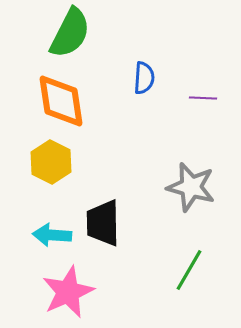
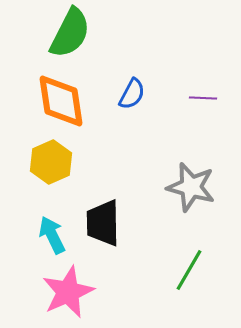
blue semicircle: moved 12 px left, 16 px down; rotated 24 degrees clockwise
yellow hexagon: rotated 9 degrees clockwise
cyan arrow: rotated 60 degrees clockwise
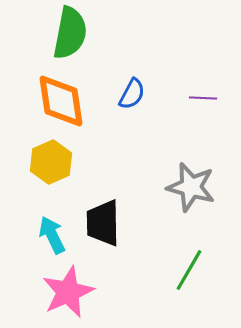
green semicircle: rotated 16 degrees counterclockwise
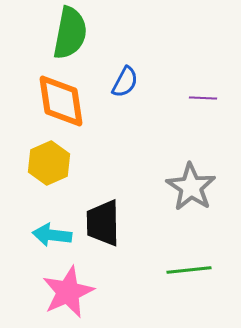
blue semicircle: moved 7 px left, 12 px up
yellow hexagon: moved 2 px left, 1 px down
gray star: rotated 18 degrees clockwise
cyan arrow: rotated 57 degrees counterclockwise
green line: rotated 54 degrees clockwise
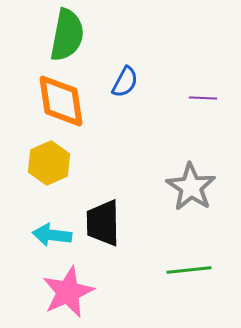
green semicircle: moved 3 px left, 2 px down
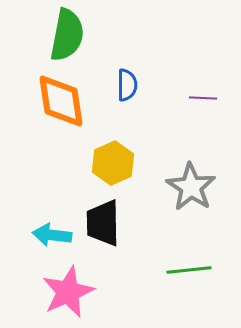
blue semicircle: moved 2 px right, 3 px down; rotated 28 degrees counterclockwise
yellow hexagon: moved 64 px right
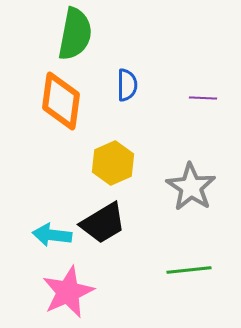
green semicircle: moved 8 px right, 1 px up
orange diamond: rotated 16 degrees clockwise
black trapezoid: rotated 120 degrees counterclockwise
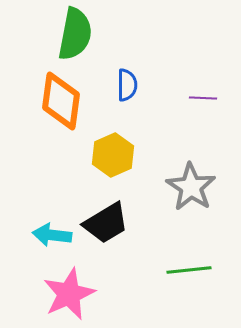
yellow hexagon: moved 8 px up
black trapezoid: moved 3 px right
pink star: moved 1 px right, 2 px down
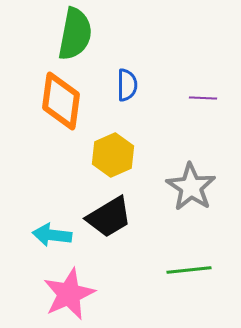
black trapezoid: moved 3 px right, 6 px up
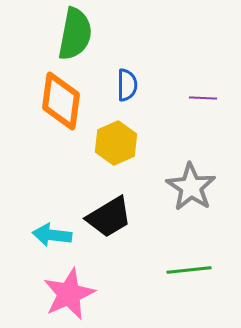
yellow hexagon: moved 3 px right, 12 px up
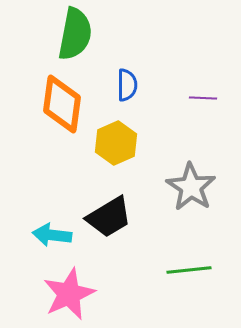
orange diamond: moved 1 px right, 3 px down
